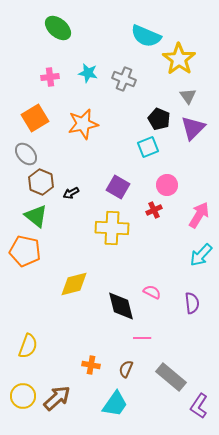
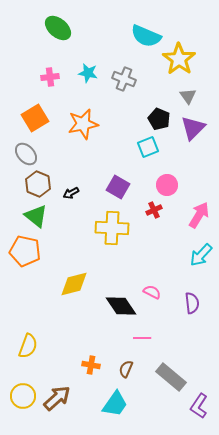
brown hexagon: moved 3 px left, 2 px down
black diamond: rotated 20 degrees counterclockwise
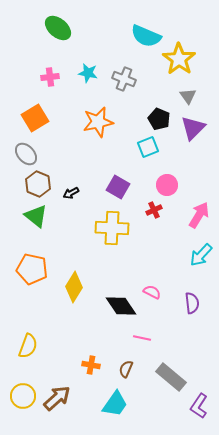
orange star: moved 15 px right, 2 px up
orange pentagon: moved 7 px right, 18 px down
yellow diamond: moved 3 px down; rotated 44 degrees counterclockwise
pink line: rotated 12 degrees clockwise
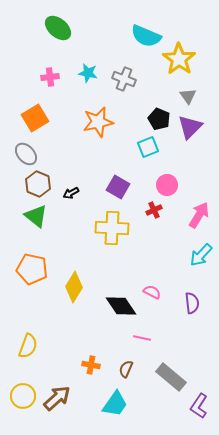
purple triangle: moved 3 px left, 1 px up
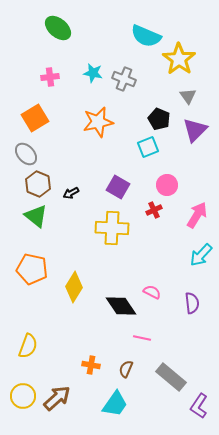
cyan star: moved 5 px right
purple triangle: moved 5 px right, 3 px down
pink arrow: moved 2 px left
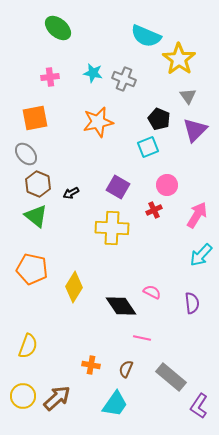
orange square: rotated 20 degrees clockwise
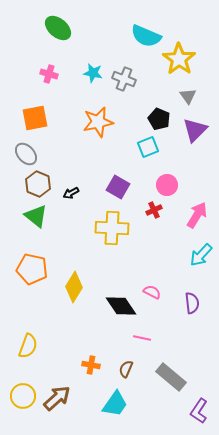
pink cross: moved 1 px left, 3 px up; rotated 24 degrees clockwise
purple L-shape: moved 5 px down
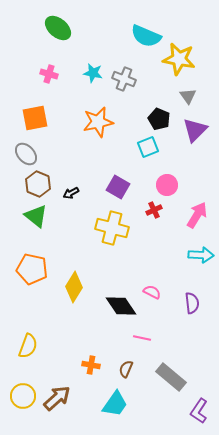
yellow star: rotated 24 degrees counterclockwise
yellow cross: rotated 12 degrees clockwise
cyan arrow: rotated 130 degrees counterclockwise
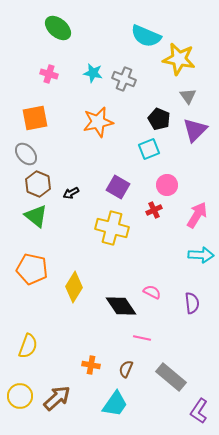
cyan square: moved 1 px right, 2 px down
yellow circle: moved 3 px left
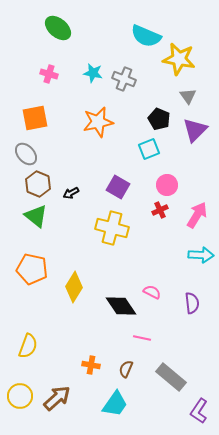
red cross: moved 6 px right
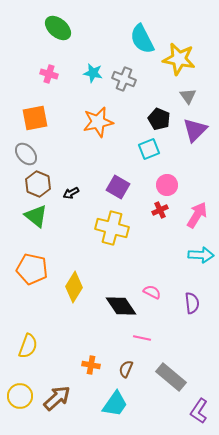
cyan semicircle: moved 4 px left, 3 px down; rotated 40 degrees clockwise
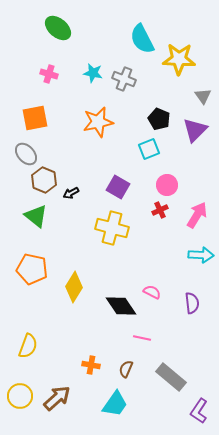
yellow star: rotated 8 degrees counterclockwise
gray triangle: moved 15 px right
brown hexagon: moved 6 px right, 4 px up
